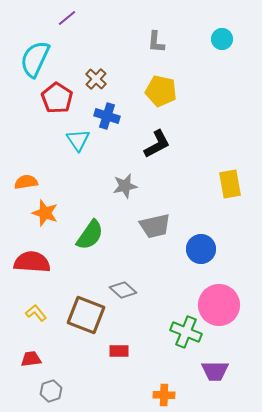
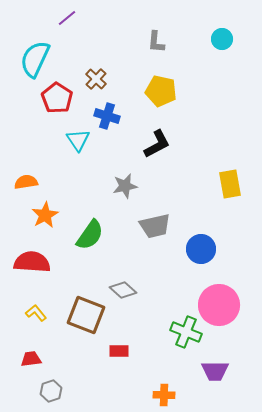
orange star: moved 2 px down; rotated 24 degrees clockwise
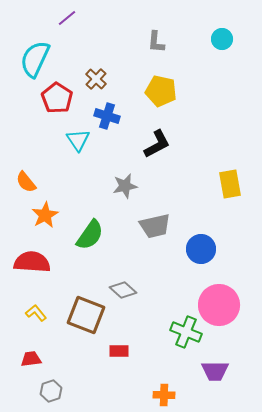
orange semicircle: rotated 120 degrees counterclockwise
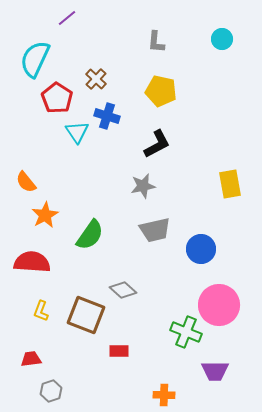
cyan triangle: moved 1 px left, 8 px up
gray star: moved 18 px right
gray trapezoid: moved 4 px down
yellow L-shape: moved 5 px right, 2 px up; rotated 120 degrees counterclockwise
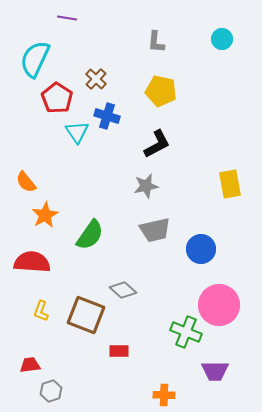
purple line: rotated 48 degrees clockwise
gray star: moved 3 px right
red trapezoid: moved 1 px left, 6 px down
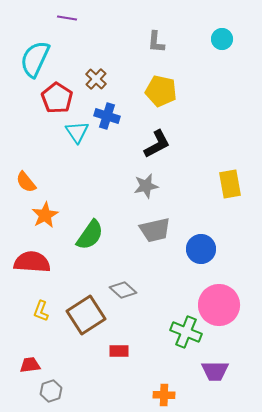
brown square: rotated 36 degrees clockwise
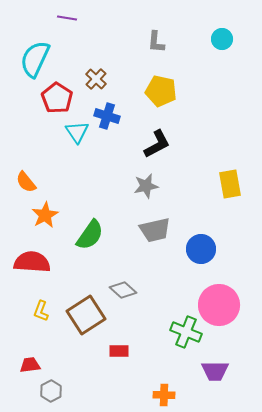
gray hexagon: rotated 10 degrees counterclockwise
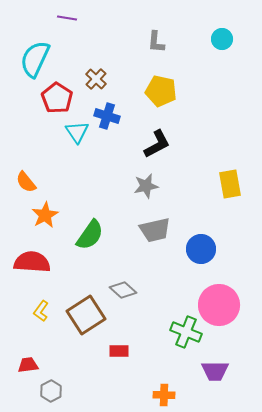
yellow L-shape: rotated 15 degrees clockwise
red trapezoid: moved 2 px left
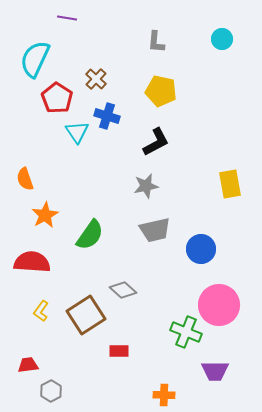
black L-shape: moved 1 px left, 2 px up
orange semicircle: moved 1 px left, 3 px up; rotated 20 degrees clockwise
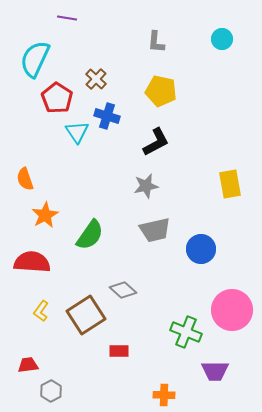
pink circle: moved 13 px right, 5 px down
